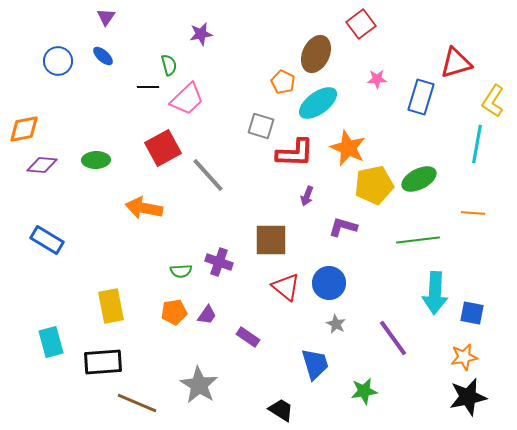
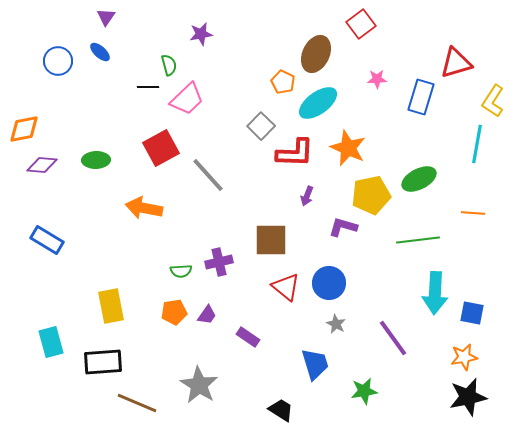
blue ellipse at (103, 56): moved 3 px left, 4 px up
gray square at (261, 126): rotated 28 degrees clockwise
red square at (163, 148): moved 2 px left
yellow pentagon at (374, 185): moved 3 px left, 10 px down
purple cross at (219, 262): rotated 32 degrees counterclockwise
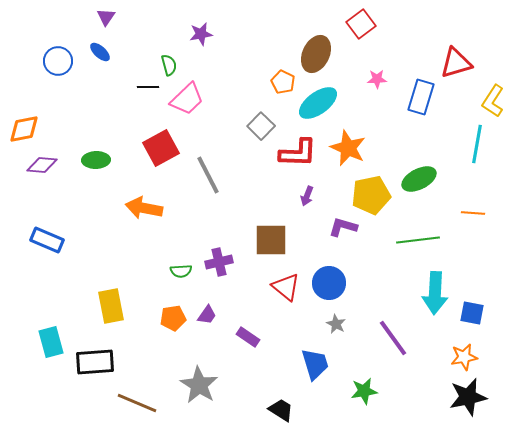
red L-shape at (295, 153): moved 3 px right
gray line at (208, 175): rotated 15 degrees clockwise
blue rectangle at (47, 240): rotated 8 degrees counterclockwise
orange pentagon at (174, 312): moved 1 px left, 6 px down
black rectangle at (103, 362): moved 8 px left
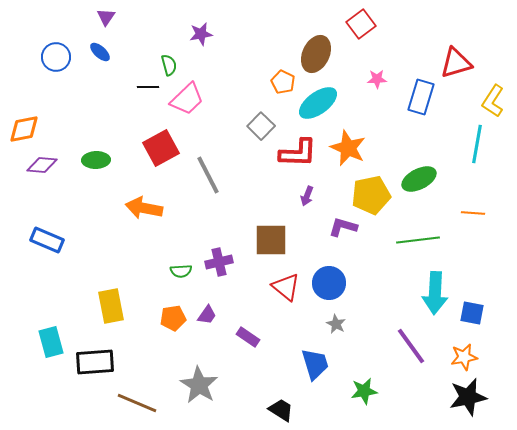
blue circle at (58, 61): moved 2 px left, 4 px up
purple line at (393, 338): moved 18 px right, 8 px down
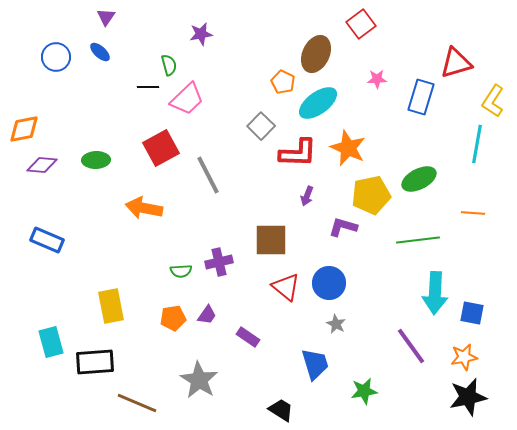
gray star at (199, 385): moved 5 px up
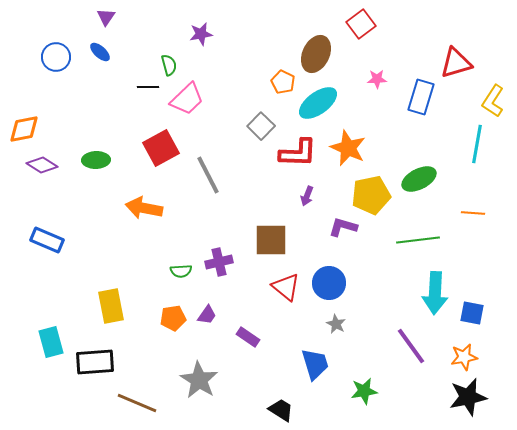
purple diamond at (42, 165): rotated 28 degrees clockwise
